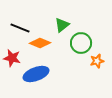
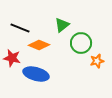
orange diamond: moved 1 px left, 2 px down
blue ellipse: rotated 35 degrees clockwise
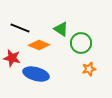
green triangle: moved 1 px left, 4 px down; rotated 49 degrees counterclockwise
orange star: moved 8 px left, 8 px down
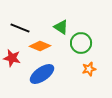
green triangle: moved 2 px up
orange diamond: moved 1 px right, 1 px down
blue ellipse: moved 6 px right; rotated 50 degrees counterclockwise
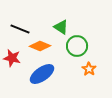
black line: moved 1 px down
green circle: moved 4 px left, 3 px down
orange star: rotated 24 degrees counterclockwise
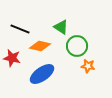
orange diamond: rotated 10 degrees counterclockwise
orange star: moved 1 px left, 3 px up; rotated 24 degrees counterclockwise
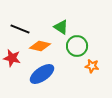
orange star: moved 4 px right
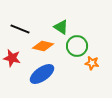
orange diamond: moved 3 px right
orange star: moved 3 px up
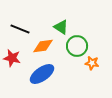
orange diamond: rotated 20 degrees counterclockwise
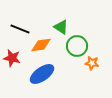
orange diamond: moved 2 px left, 1 px up
